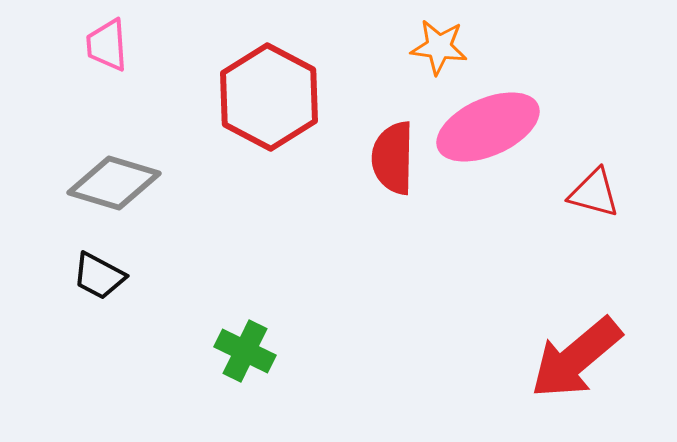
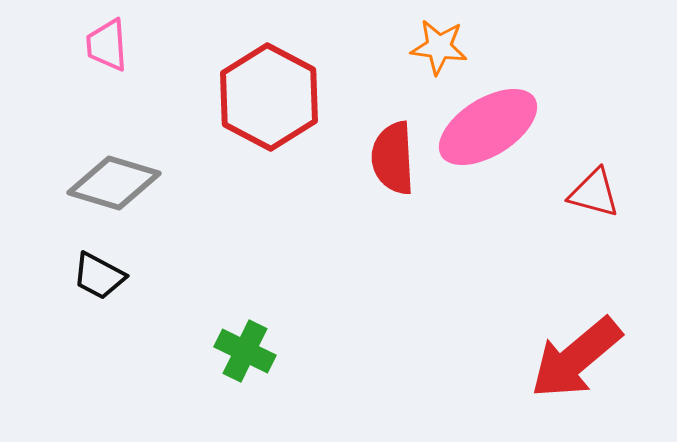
pink ellipse: rotated 8 degrees counterclockwise
red semicircle: rotated 4 degrees counterclockwise
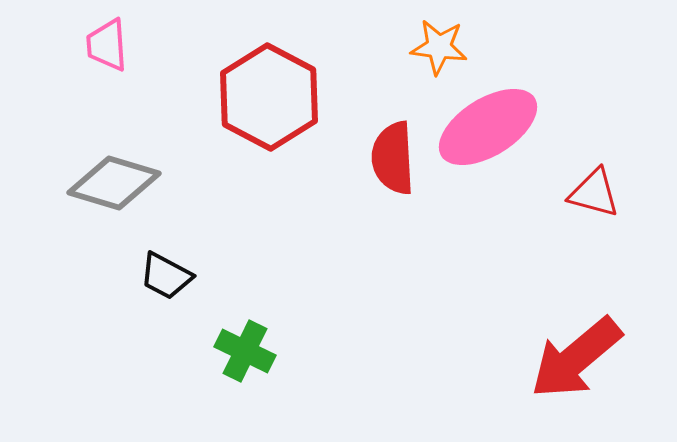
black trapezoid: moved 67 px right
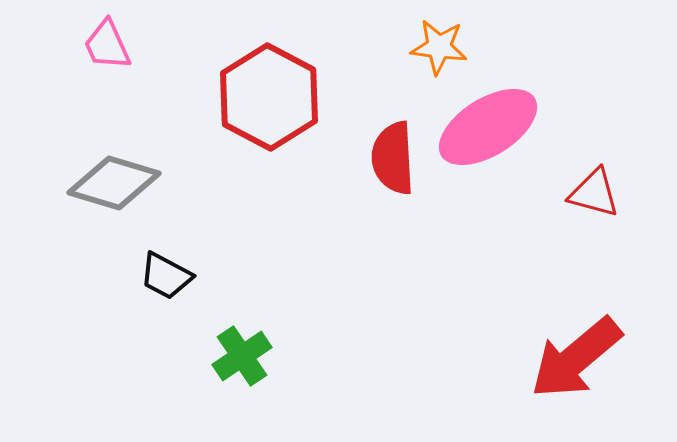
pink trapezoid: rotated 20 degrees counterclockwise
green cross: moved 3 px left, 5 px down; rotated 30 degrees clockwise
